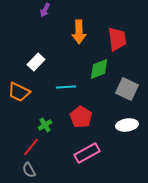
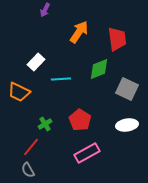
orange arrow: rotated 145 degrees counterclockwise
cyan line: moved 5 px left, 8 px up
red pentagon: moved 1 px left, 3 px down
green cross: moved 1 px up
gray semicircle: moved 1 px left
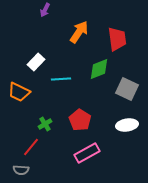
gray semicircle: moved 7 px left; rotated 56 degrees counterclockwise
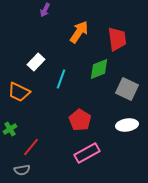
cyan line: rotated 66 degrees counterclockwise
green cross: moved 35 px left, 5 px down
gray semicircle: moved 1 px right; rotated 14 degrees counterclockwise
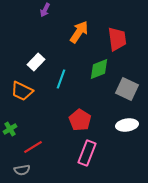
orange trapezoid: moved 3 px right, 1 px up
red line: moved 2 px right; rotated 18 degrees clockwise
pink rectangle: rotated 40 degrees counterclockwise
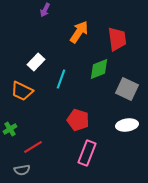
red pentagon: moved 2 px left; rotated 15 degrees counterclockwise
